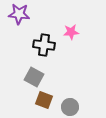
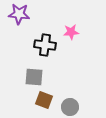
black cross: moved 1 px right
gray square: rotated 24 degrees counterclockwise
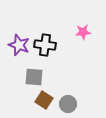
purple star: moved 31 px down; rotated 15 degrees clockwise
pink star: moved 12 px right
brown square: rotated 12 degrees clockwise
gray circle: moved 2 px left, 3 px up
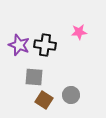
pink star: moved 4 px left
gray circle: moved 3 px right, 9 px up
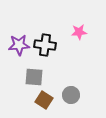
purple star: rotated 25 degrees counterclockwise
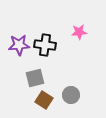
gray square: moved 1 px right, 1 px down; rotated 18 degrees counterclockwise
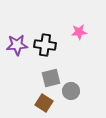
purple star: moved 2 px left
gray square: moved 16 px right
gray circle: moved 4 px up
brown square: moved 3 px down
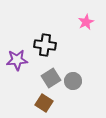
pink star: moved 7 px right, 10 px up; rotated 21 degrees counterclockwise
purple star: moved 15 px down
gray square: rotated 18 degrees counterclockwise
gray circle: moved 2 px right, 10 px up
